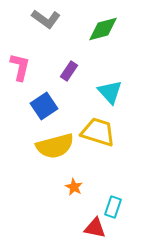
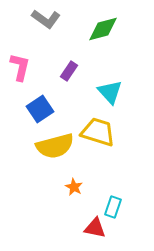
blue square: moved 4 px left, 3 px down
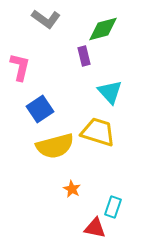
purple rectangle: moved 15 px right, 15 px up; rotated 48 degrees counterclockwise
orange star: moved 2 px left, 2 px down
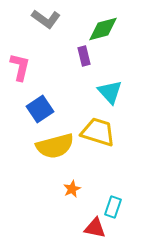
orange star: rotated 18 degrees clockwise
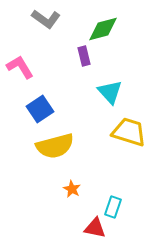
pink L-shape: rotated 44 degrees counterclockwise
yellow trapezoid: moved 31 px right
orange star: rotated 18 degrees counterclockwise
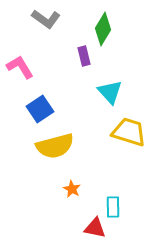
green diamond: rotated 44 degrees counterclockwise
cyan rectangle: rotated 20 degrees counterclockwise
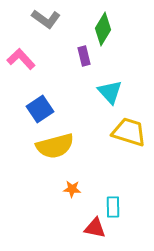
pink L-shape: moved 1 px right, 8 px up; rotated 12 degrees counterclockwise
orange star: rotated 24 degrees counterclockwise
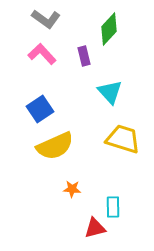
green diamond: moved 6 px right; rotated 12 degrees clockwise
pink L-shape: moved 21 px right, 5 px up
yellow trapezoid: moved 6 px left, 7 px down
yellow semicircle: rotated 9 degrees counterclockwise
red triangle: rotated 25 degrees counterclockwise
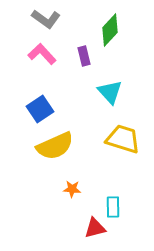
green diamond: moved 1 px right, 1 px down
